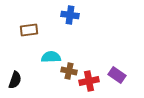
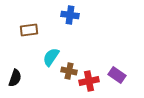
cyan semicircle: rotated 54 degrees counterclockwise
black semicircle: moved 2 px up
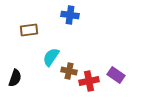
purple rectangle: moved 1 px left
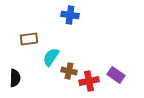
brown rectangle: moved 9 px down
black semicircle: rotated 18 degrees counterclockwise
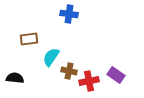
blue cross: moved 1 px left, 1 px up
black semicircle: rotated 84 degrees counterclockwise
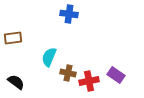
brown rectangle: moved 16 px left, 1 px up
cyan semicircle: moved 2 px left; rotated 12 degrees counterclockwise
brown cross: moved 1 px left, 2 px down
black semicircle: moved 1 px right, 4 px down; rotated 30 degrees clockwise
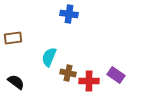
red cross: rotated 12 degrees clockwise
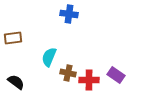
red cross: moved 1 px up
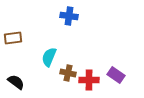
blue cross: moved 2 px down
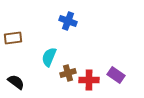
blue cross: moved 1 px left, 5 px down; rotated 12 degrees clockwise
brown cross: rotated 28 degrees counterclockwise
